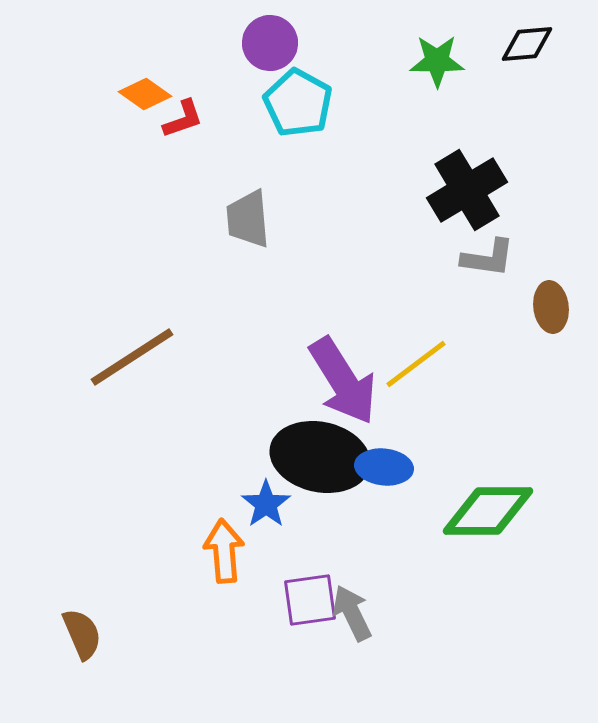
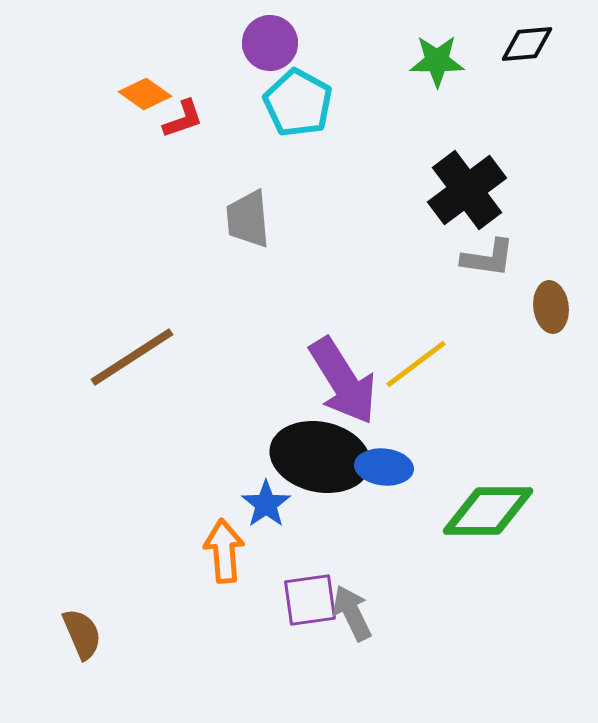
black cross: rotated 6 degrees counterclockwise
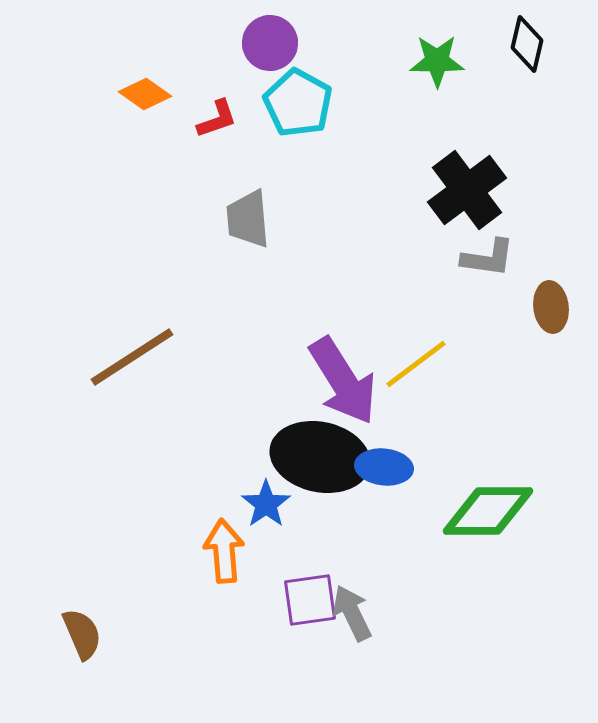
black diamond: rotated 72 degrees counterclockwise
red L-shape: moved 34 px right
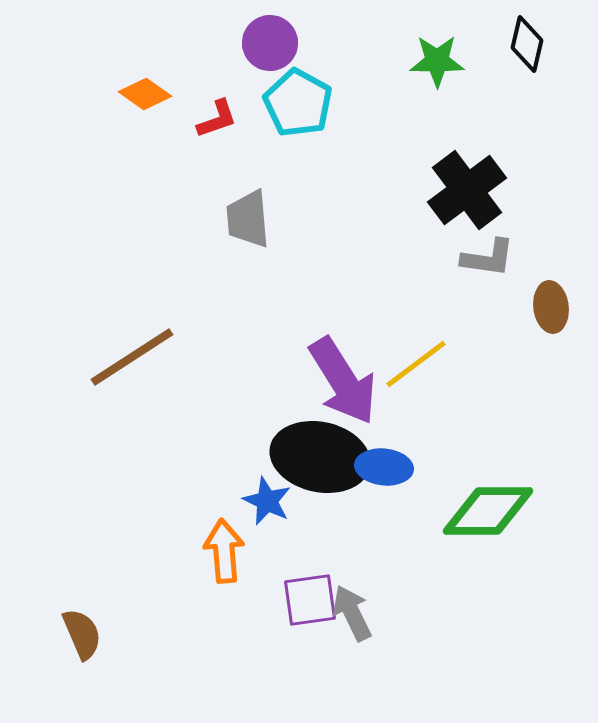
blue star: moved 1 px right, 3 px up; rotated 12 degrees counterclockwise
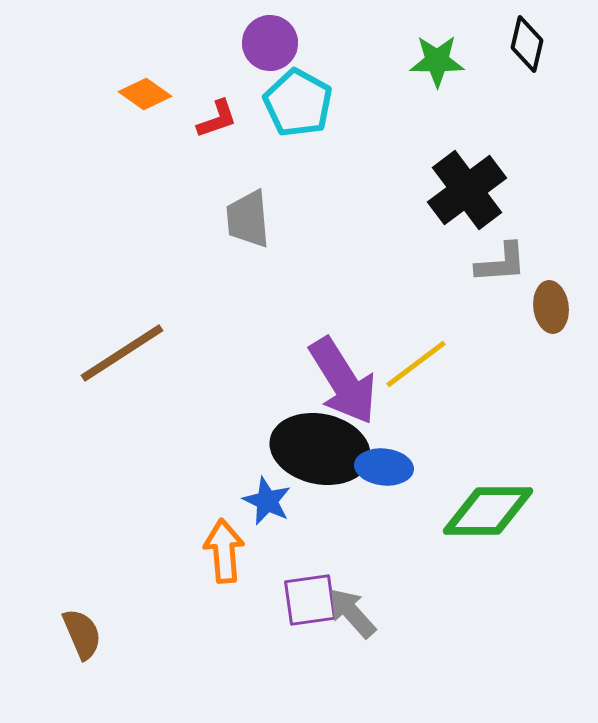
gray L-shape: moved 13 px right, 5 px down; rotated 12 degrees counterclockwise
brown line: moved 10 px left, 4 px up
black ellipse: moved 8 px up
gray arrow: rotated 16 degrees counterclockwise
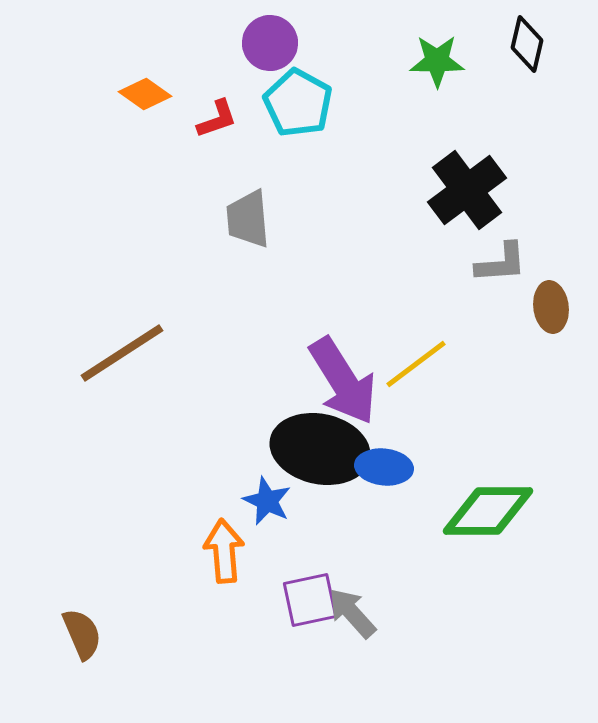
purple square: rotated 4 degrees counterclockwise
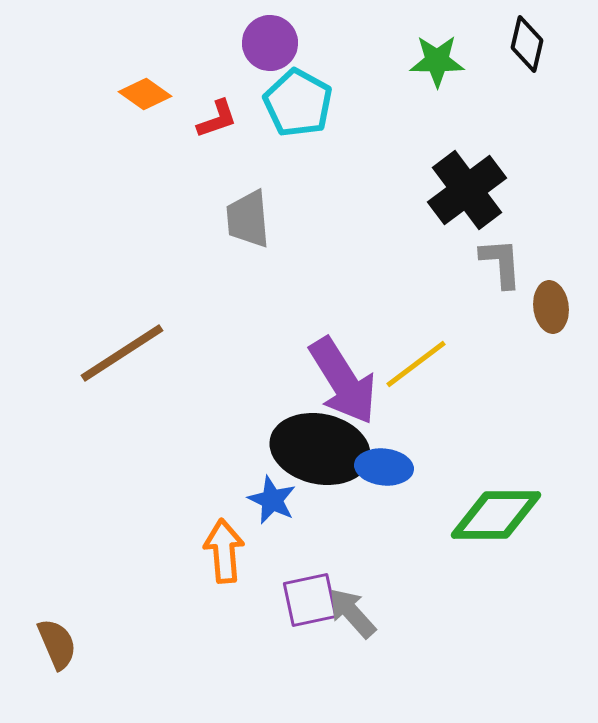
gray L-shape: rotated 90 degrees counterclockwise
blue star: moved 5 px right, 1 px up
green diamond: moved 8 px right, 4 px down
brown semicircle: moved 25 px left, 10 px down
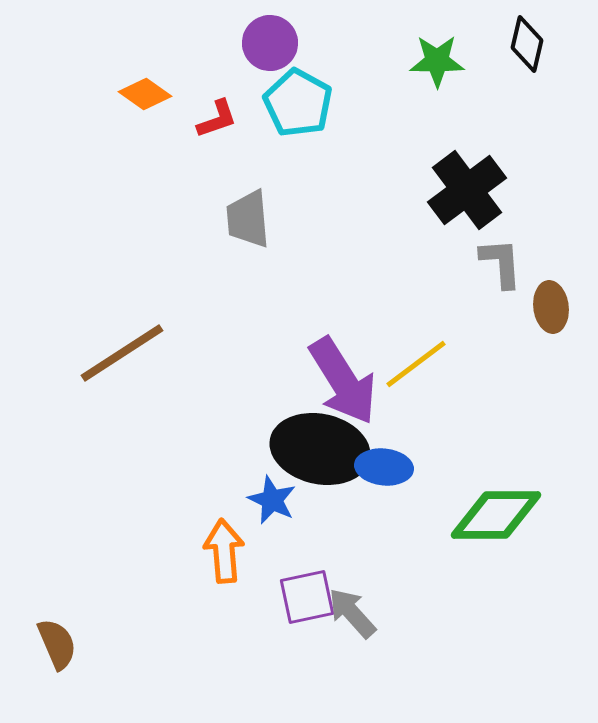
purple square: moved 3 px left, 3 px up
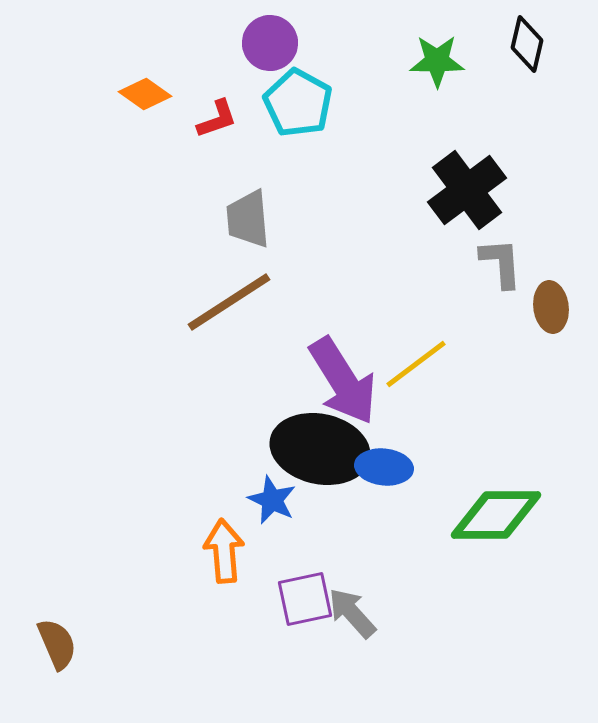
brown line: moved 107 px right, 51 px up
purple square: moved 2 px left, 2 px down
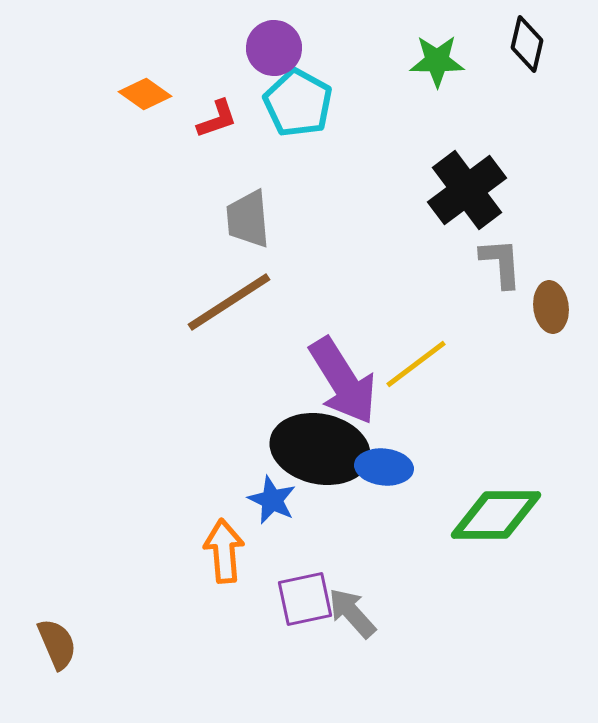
purple circle: moved 4 px right, 5 px down
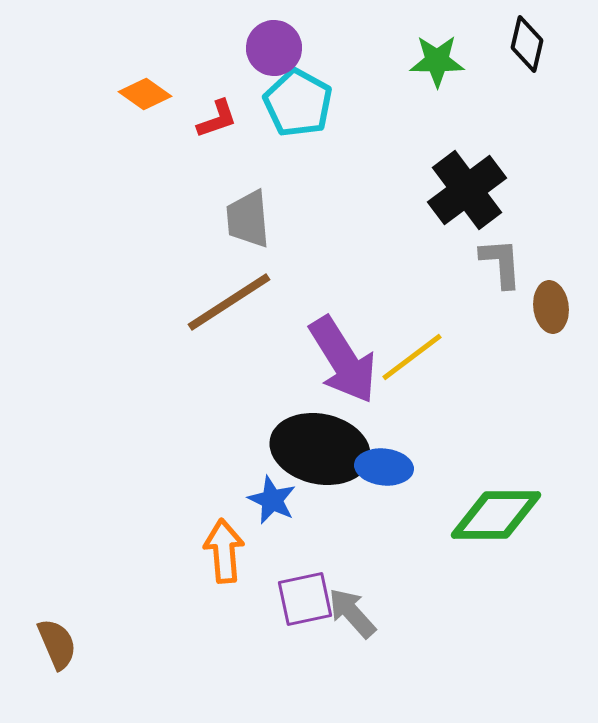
yellow line: moved 4 px left, 7 px up
purple arrow: moved 21 px up
